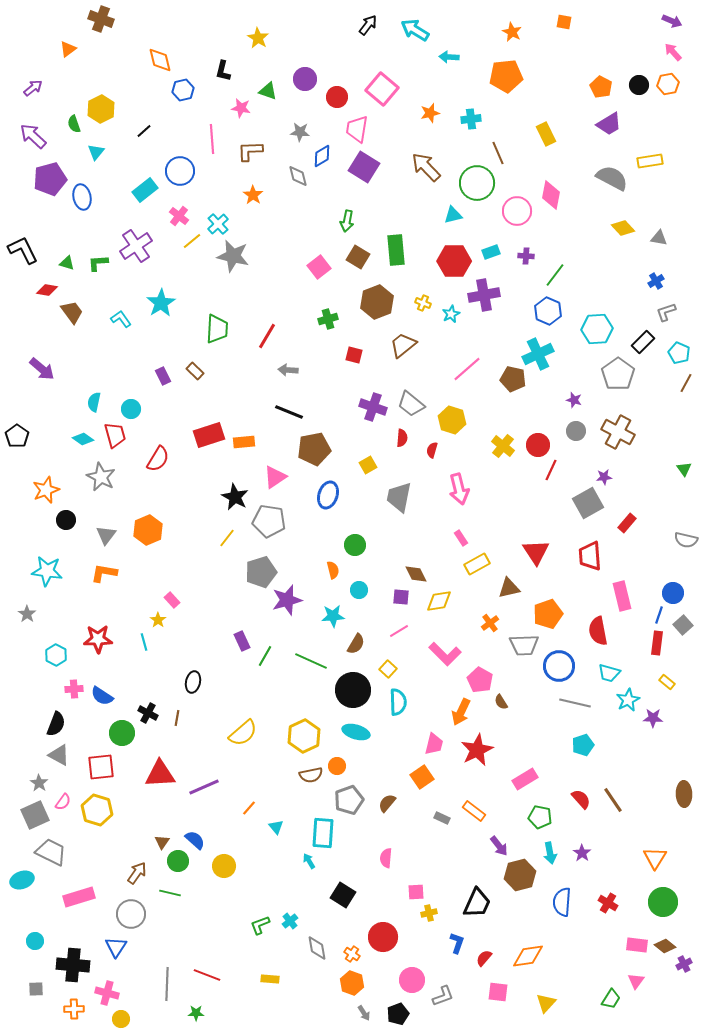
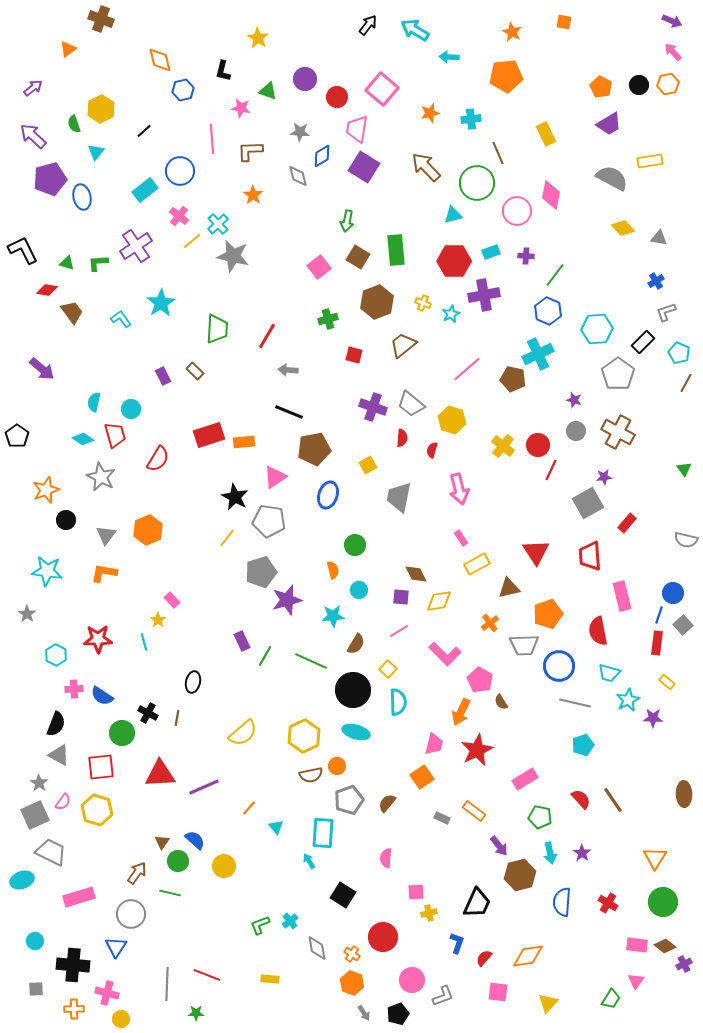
yellow triangle at (546, 1003): moved 2 px right
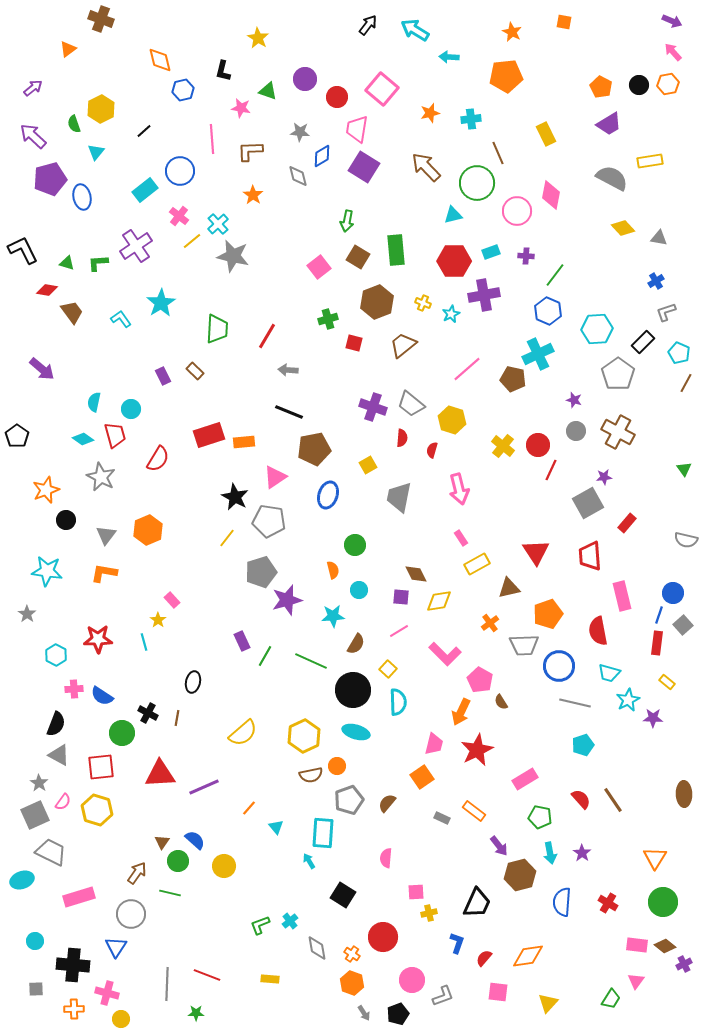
red square at (354, 355): moved 12 px up
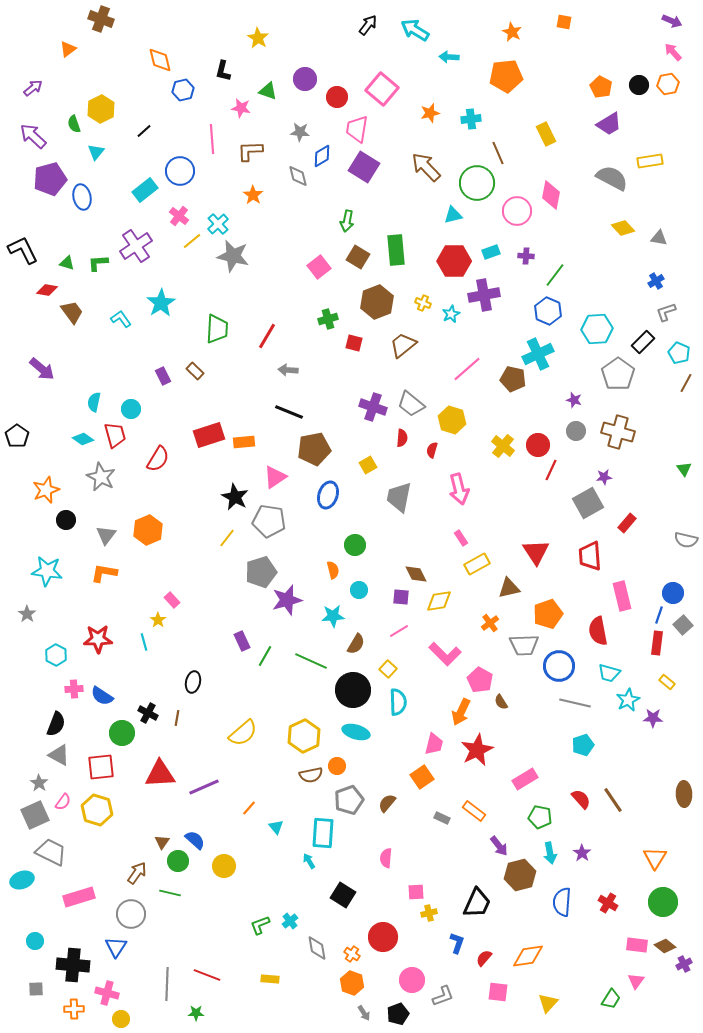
brown cross at (618, 432): rotated 12 degrees counterclockwise
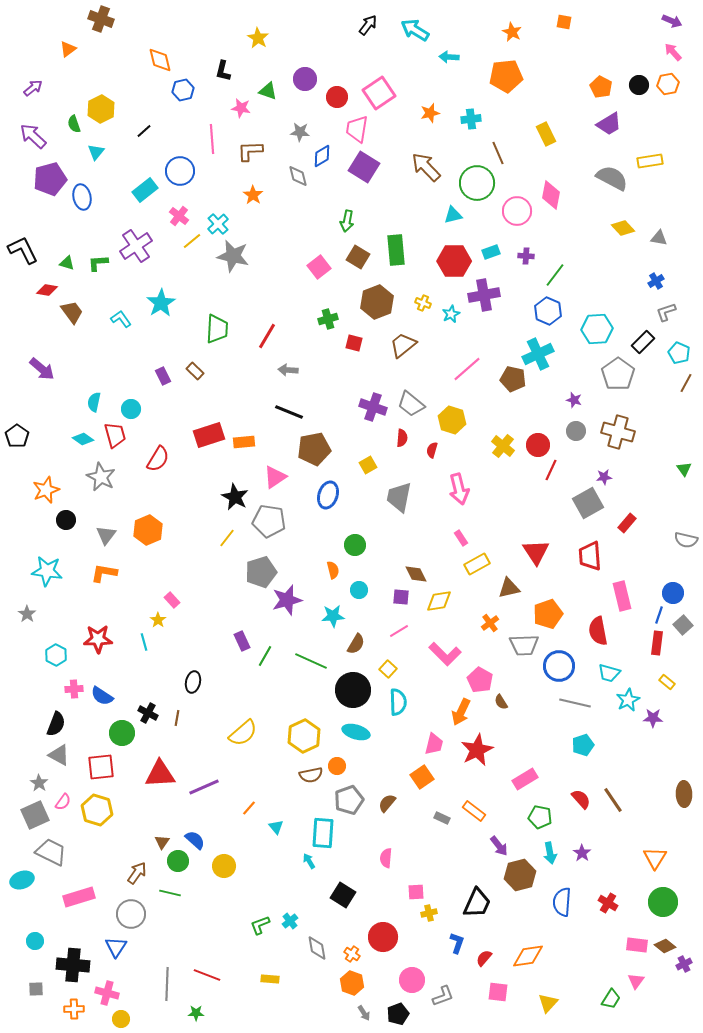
pink square at (382, 89): moved 3 px left, 4 px down; rotated 16 degrees clockwise
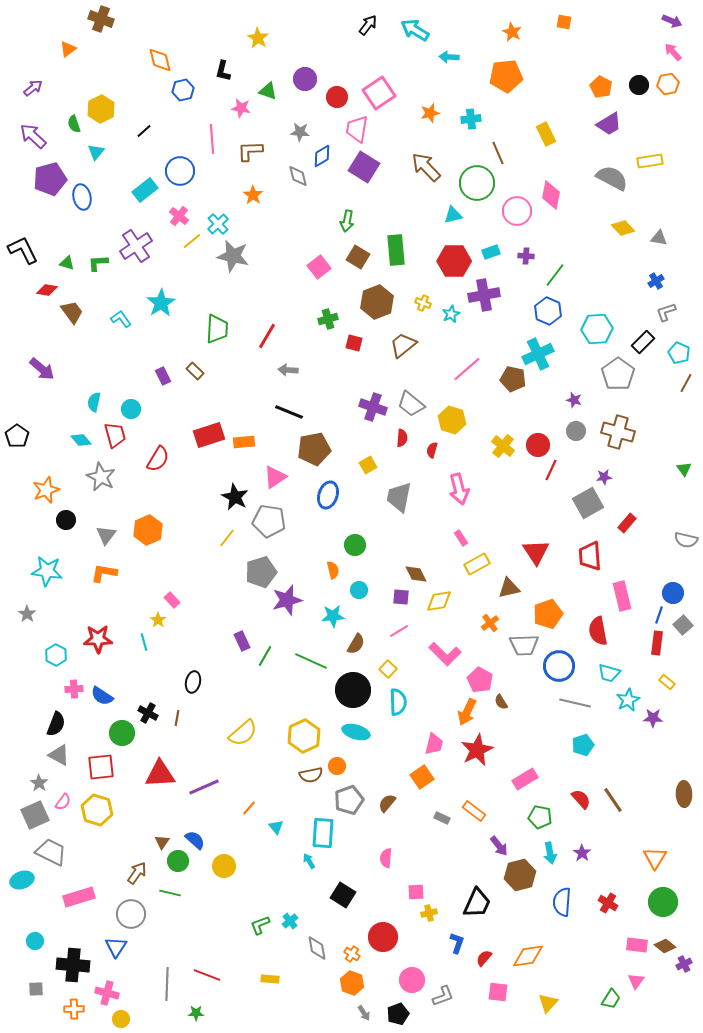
cyan diamond at (83, 439): moved 2 px left, 1 px down; rotated 15 degrees clockwise
orange arrow at (461, 712): moved 6 px right
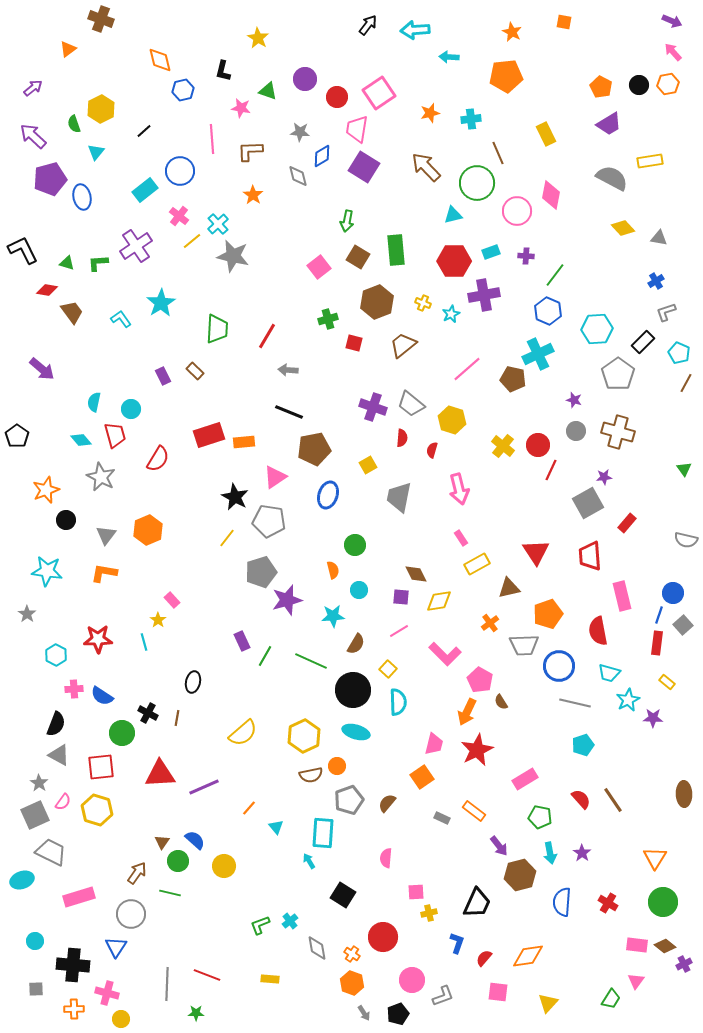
cyan arrow at (415, 30): rotated 36 degrees counterclockwise
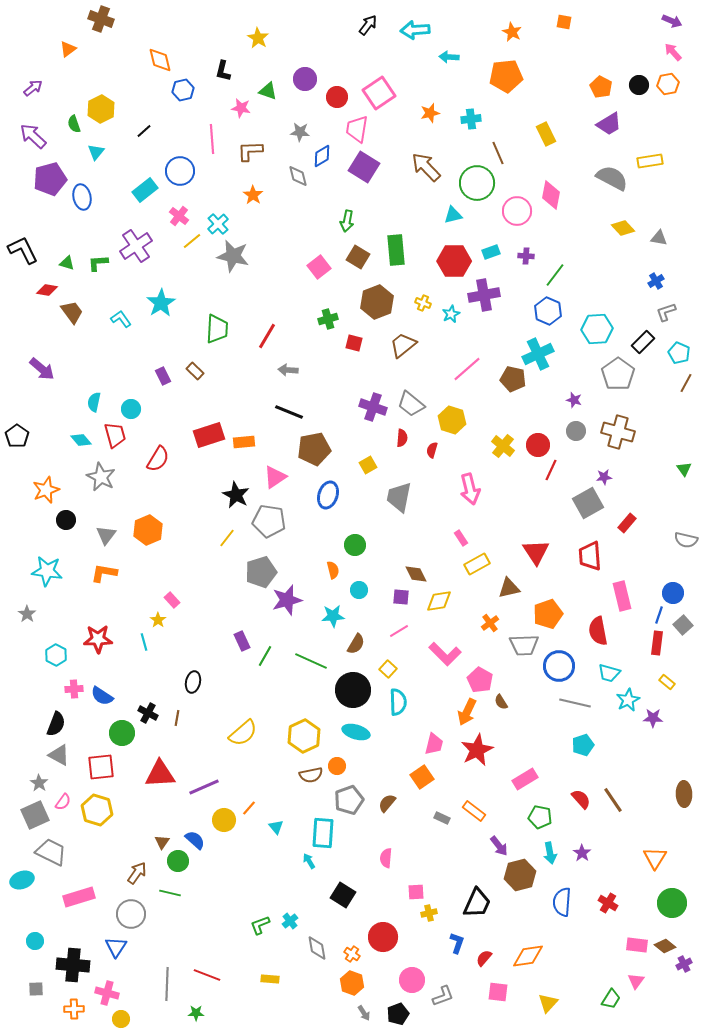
pink arrow at (459, 489): moved 11 px right
black star at (235, 497): moved 1 px right, 2 px up
yellow circle at (224, 866): moved 46 px up
green circle at (663, 902): moved 9 px right, 1 px down
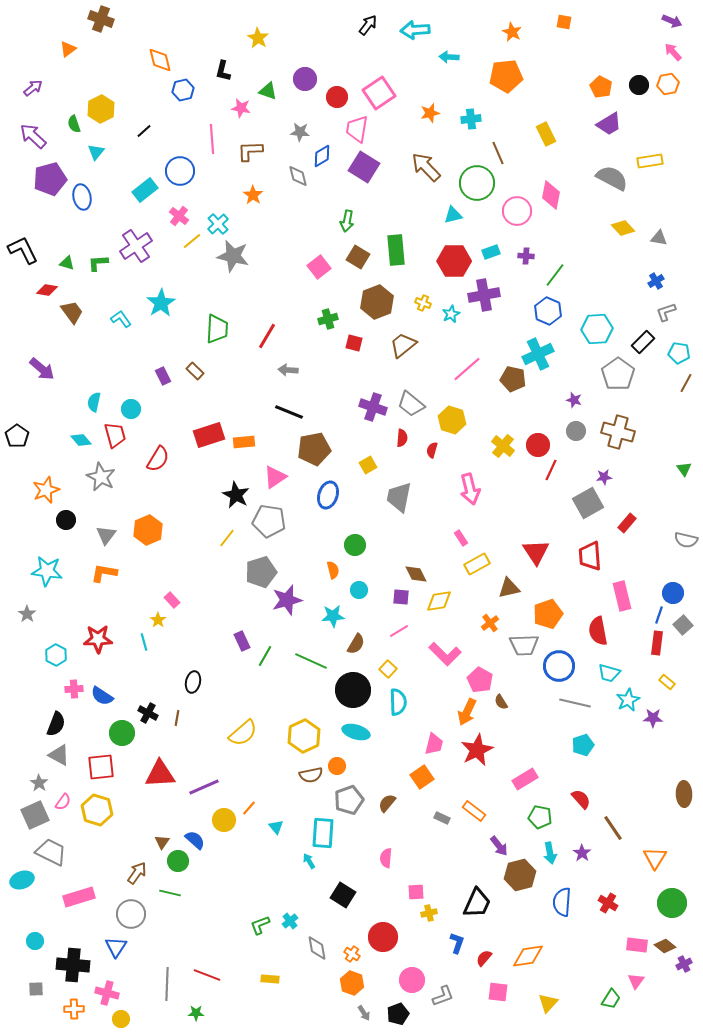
cyan pentagon at (679, 353): rotated 15 degrees counterclockwise
brown line at (613, 800): moved 28 px down
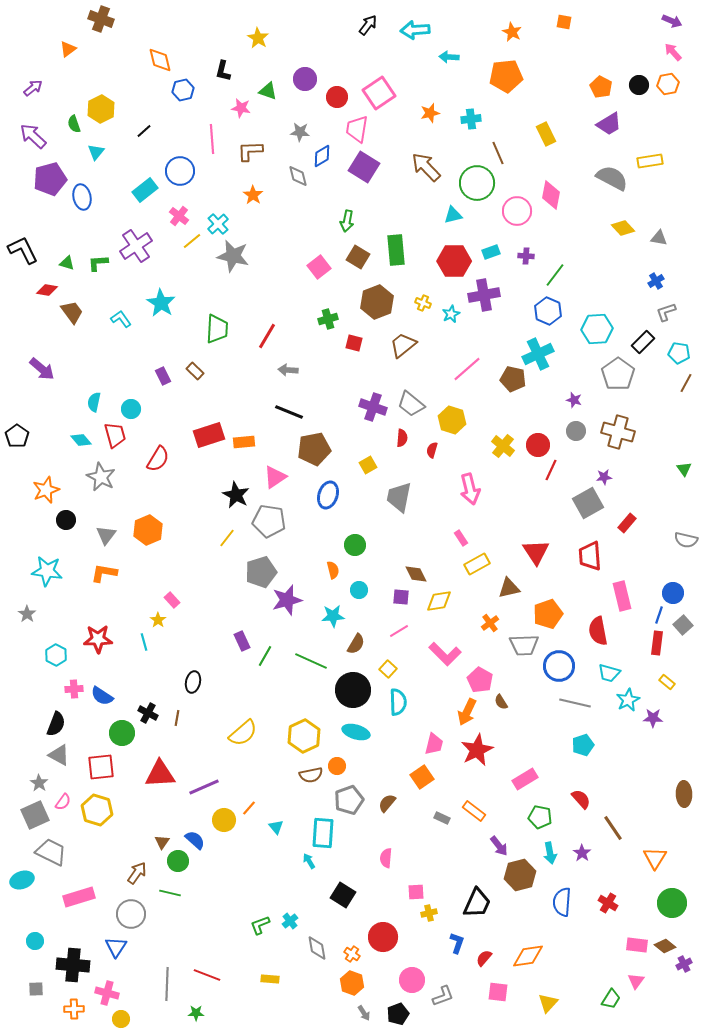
cyan star at (161, 303): rotated 8 degrees counterclockwise
